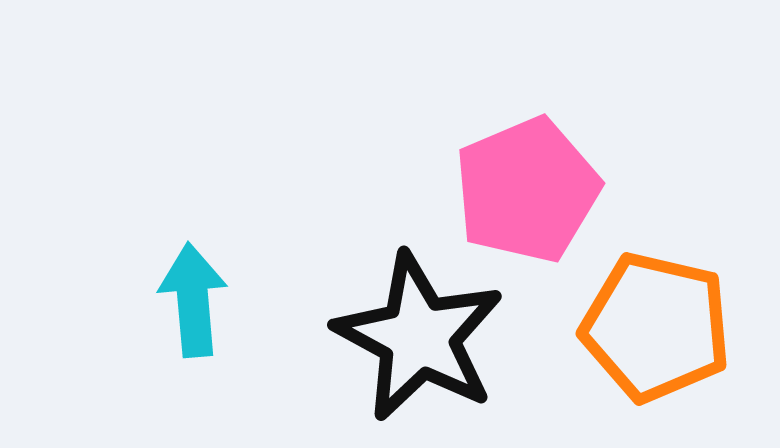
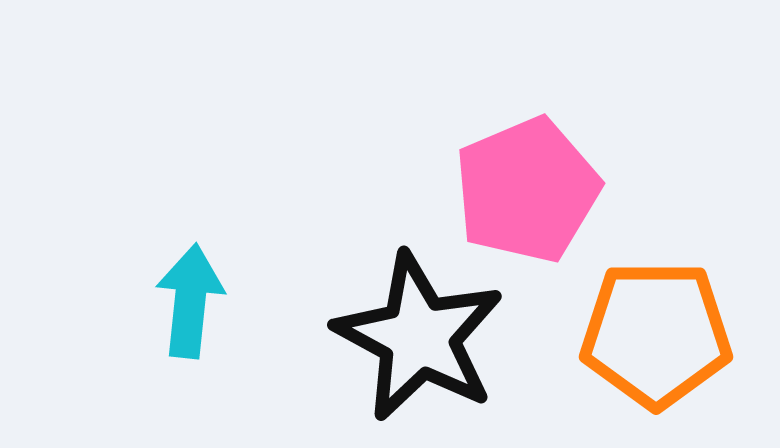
cyan arrow: moved 3 px left, 1 px down; rotated 11 degrees clockwise
orange pentagon: moved 7 px down; rotated 13 degrees counterclockwise
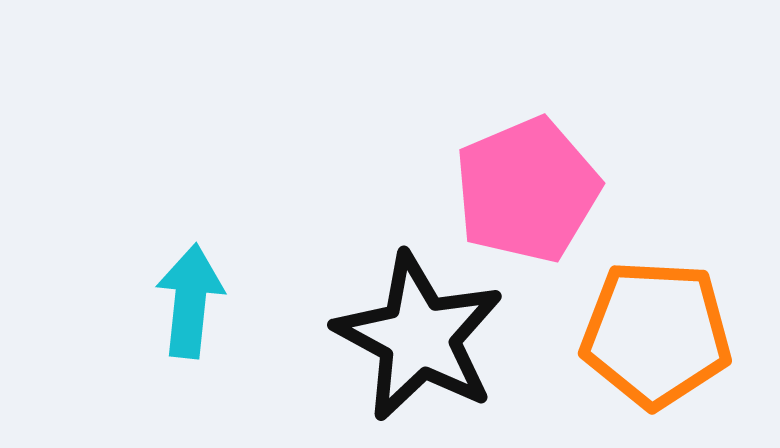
orange pentagon: rotated 3 degrees clockwise
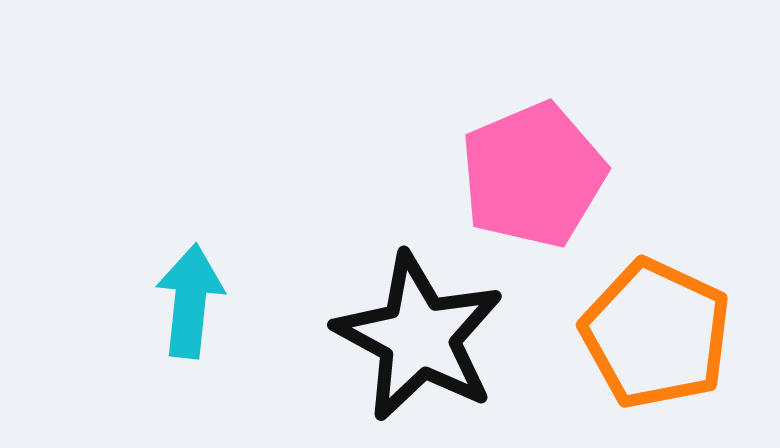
pink pentagon: moved 6 px right, 15 px up
orange pentagon: rotated 22 degrees clockwise
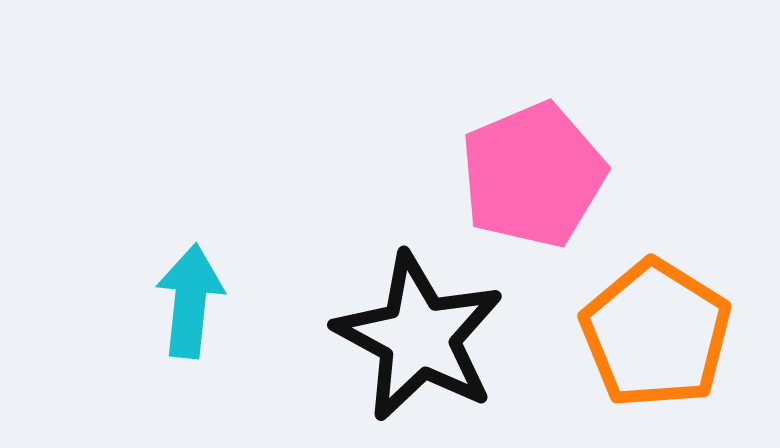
orange pentagon: rotated 7 degrees clockwise
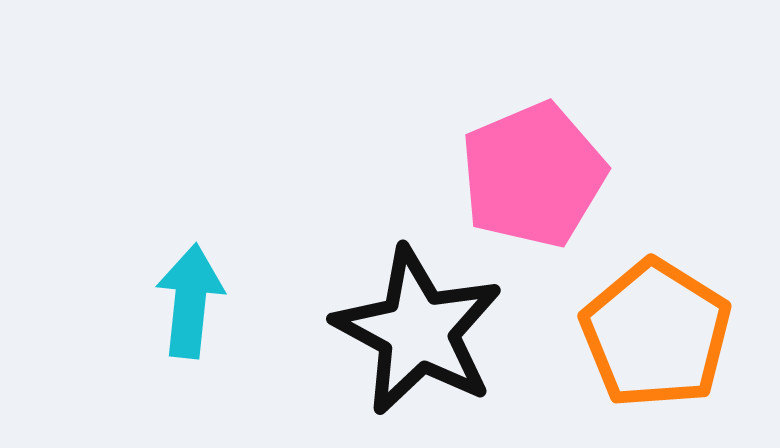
black star: moved 1 px left, 6 px up
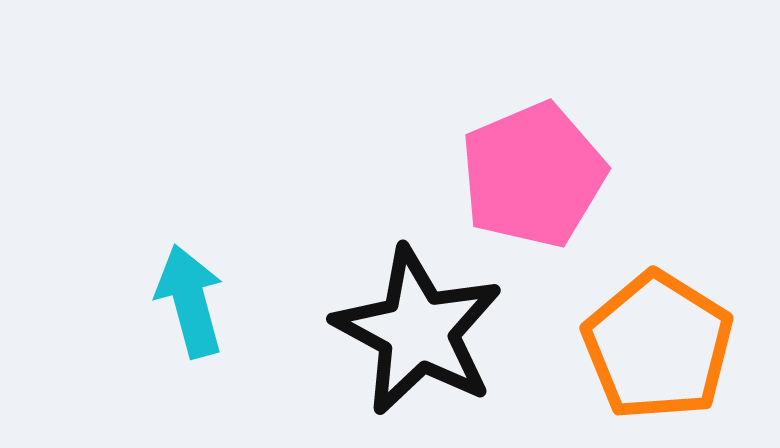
cyan arrow: rotated 21 degrees counterclockwise
orange pentagon: moved 2 px right, 12 px down
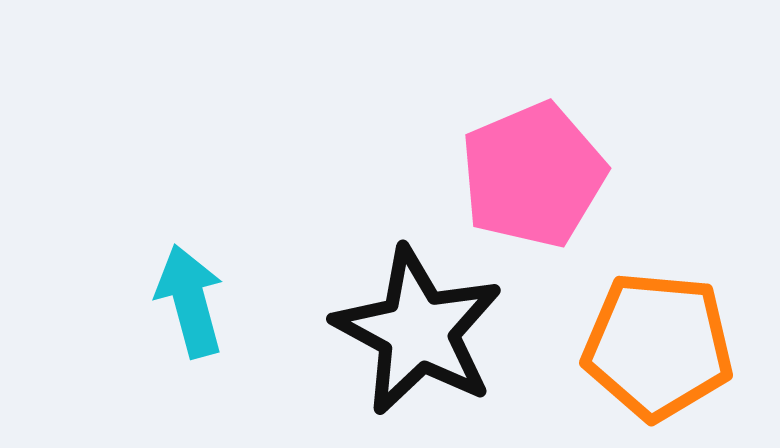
orange pentagon: rotated 27 degrees counterclockwise
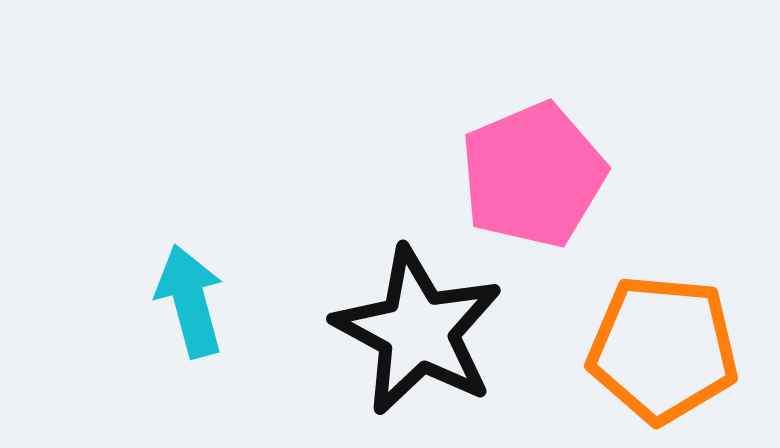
orange pentagon: moved 5 px right, 3 px down
